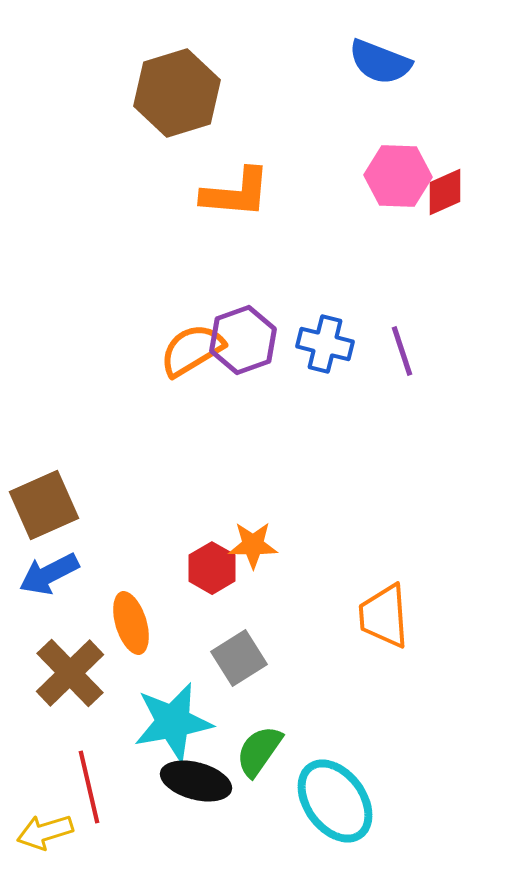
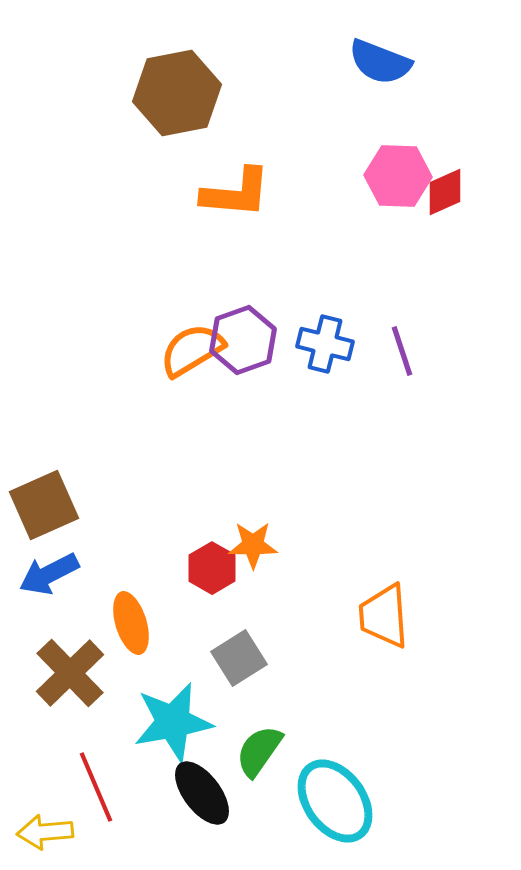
brown hexagon: rotated 6 degrees clockwise
black ellipse: moved 6 px right, 12 px down; rotated 38 degrees clockwise
red line: moved 7 px right; rotated 10 degrees counterclockwise
yellow arrow: rotated 12 degrees clockwise
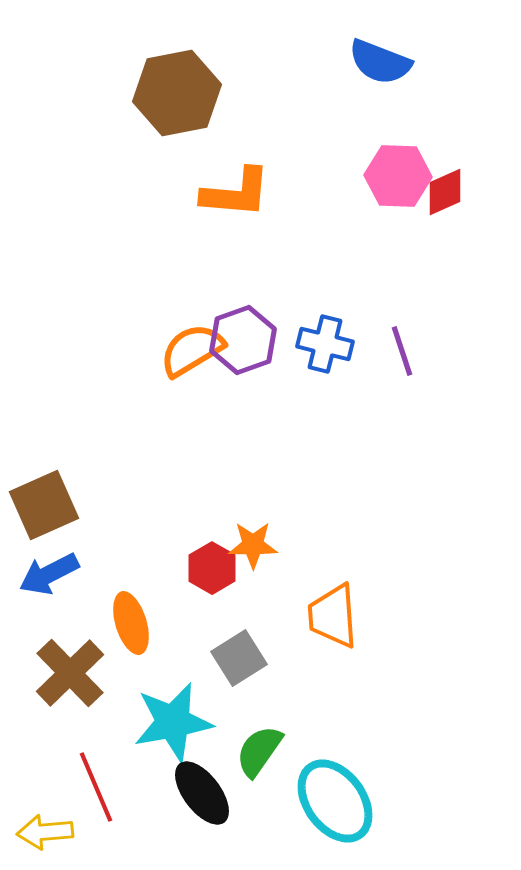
orange trapezoid: moved 51 px left
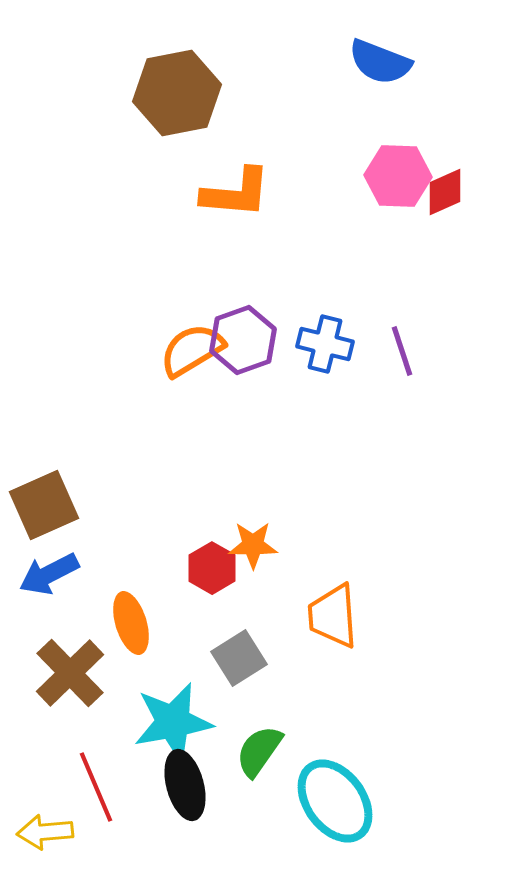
black ellipse: moved 17 px left, 8 px up; rotated 22 degrees clockwise
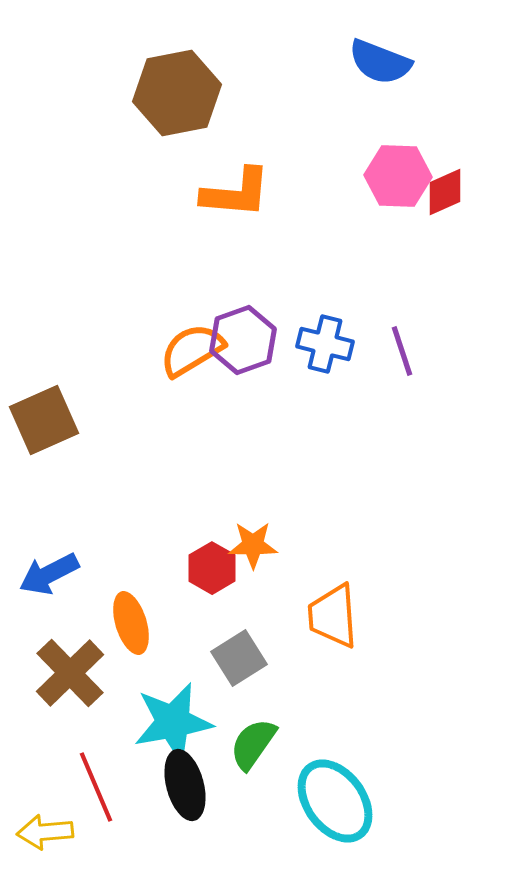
brown square: moved 85 px up
green semicircle: moved 6 px left, 7 px up
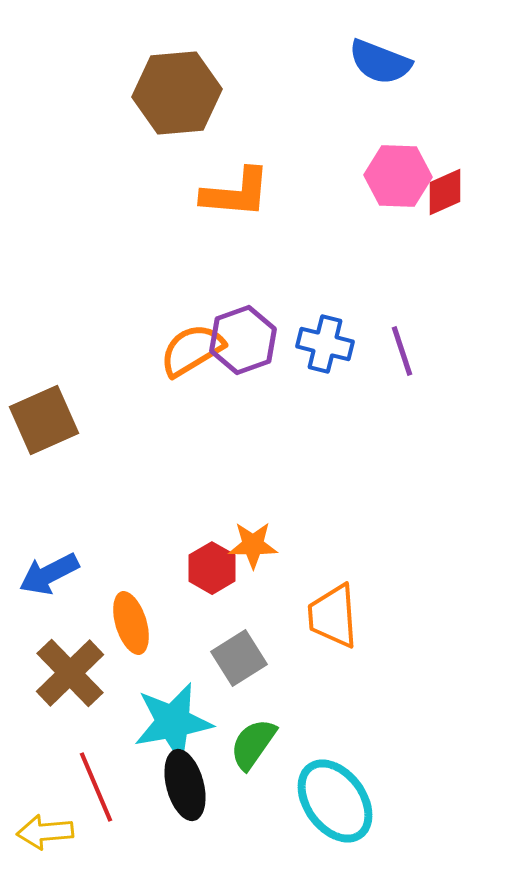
brown hexagon: rotated 6 degrees clockwise
